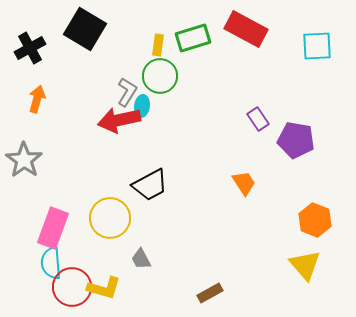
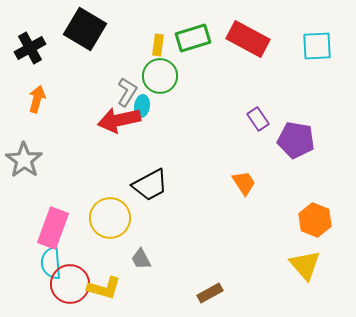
red rectangle: moved 2 px right, 10 px down
red circle: moved 2 px left, 3 px up
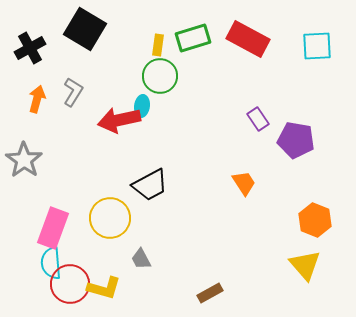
gray L-shape: moved 54 px left
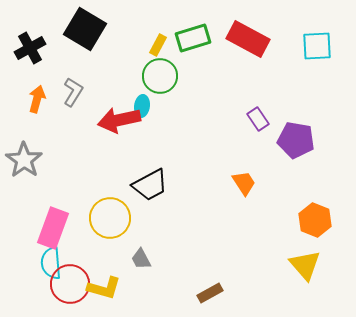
yellow rectangle: rotated 20 degrees clockwise
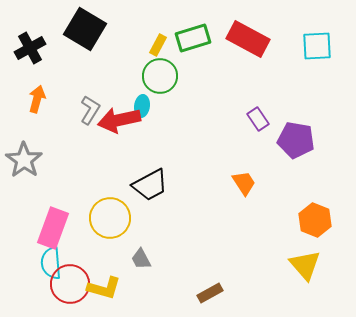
gray L-shape: moved 17 px right, 18 px down
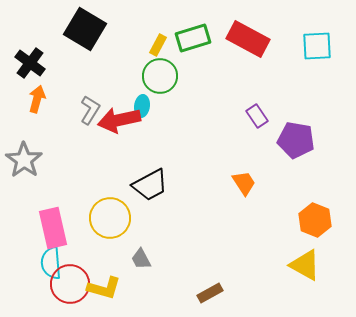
black cross: moved 15 px down; rotated 24 degrees counterclockwise
purple rectangle: moved 1 px left, 3 px up
pink rectangle: rotated 33 degrees counterclockwise
yellow triangle: rotated 20 degrees counterclockwise
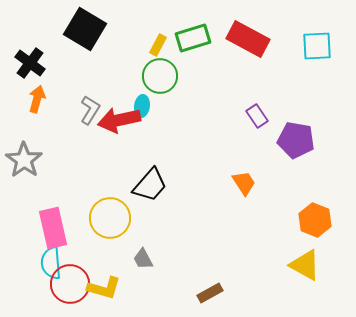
black trapezoid: rotated 21 degrees counterclockwise
gray trapezoid: moved 2 px right
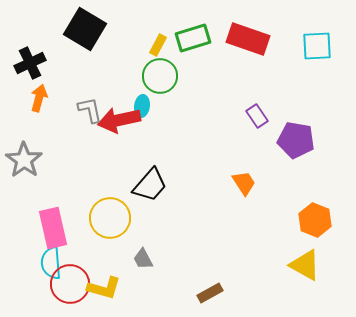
red rectangle: rotated 9 degrees counterclockwise
black cross: rotated 28 degrees clockwise
orange arrow: moved 2 px right, 1 px up
gray L-shape: rotated 44 degrees counterclockwise
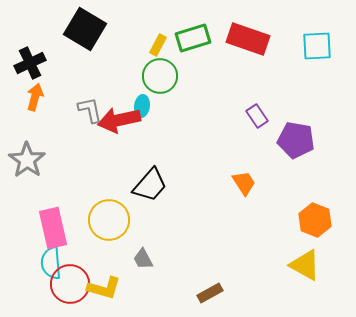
orange arrow: moved 4 px left, 1 px up
gray star: moved 3 px right
yellow circle: moved 1 px left, 2 px down
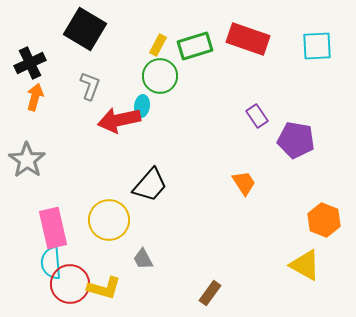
green rectangle: moved 2 px right, 8 px down
gray L-shape: moved 24 px up; rotated 32 degrees clockwise
orange hexagon: moved 9 px right
brown rectangle: rotated 25 degrees counterclockwise
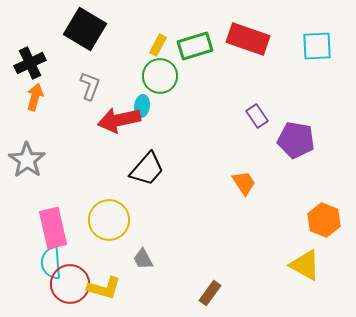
black trapezoid: moved 3 px left, 16 px up
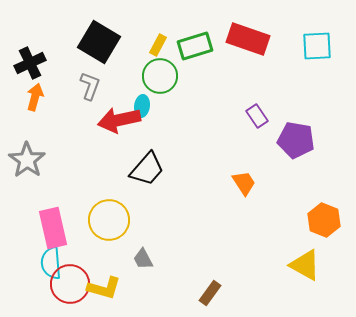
black square: moved 14 px right, 13 px down
